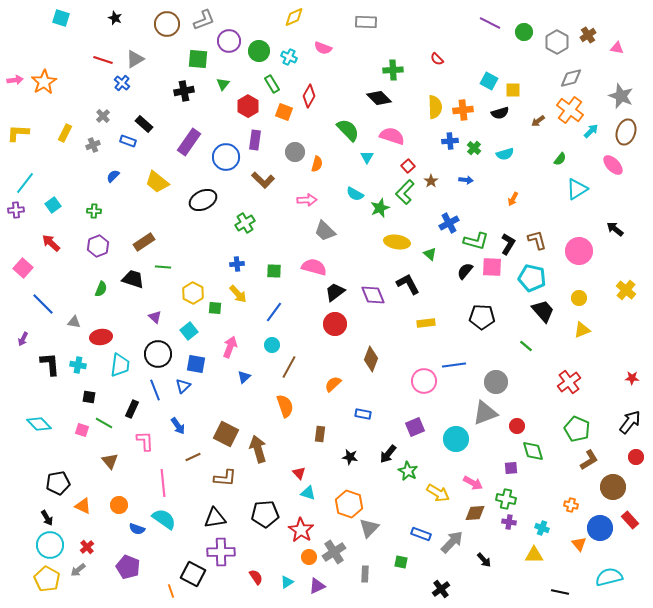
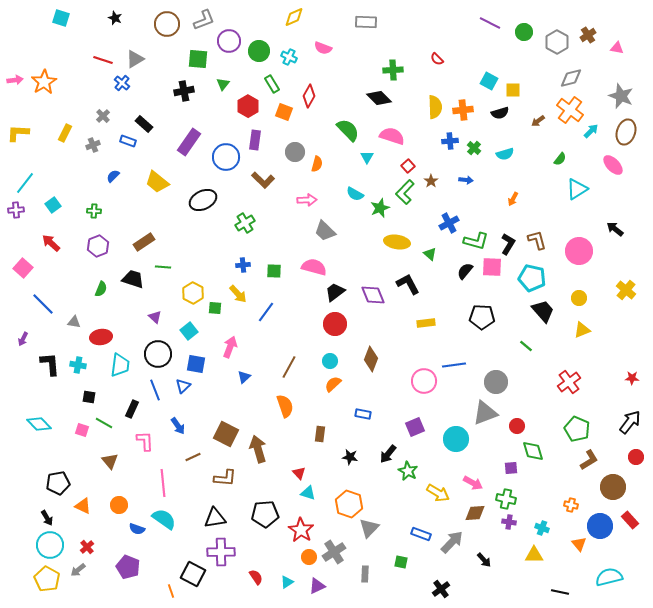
blue cross at (237, 264): moved 6 px right, 1 px down
blue line at (274, 312): moved 8 px left
cyan circle at (272, 345): moved 58 px right, 16 px down
blue circle at (600, 528): moved 2 px up
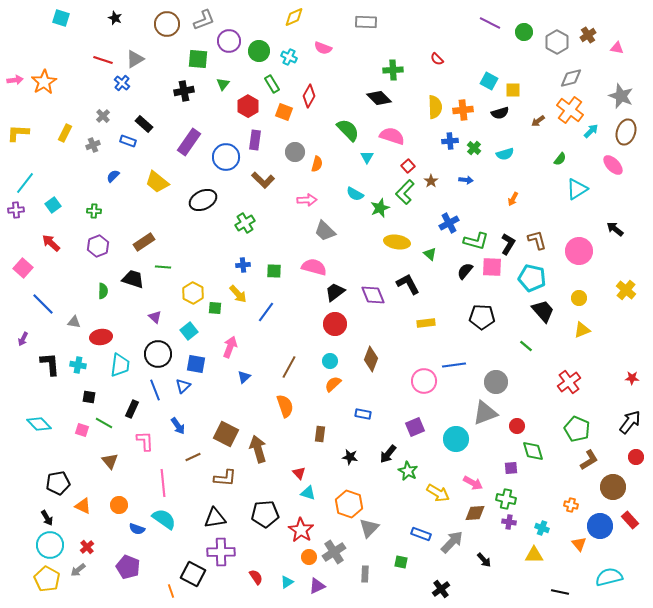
green semicircle at (101, 289): moved 2 px right, 2 px down; rotated 21 degrees counterclockwise
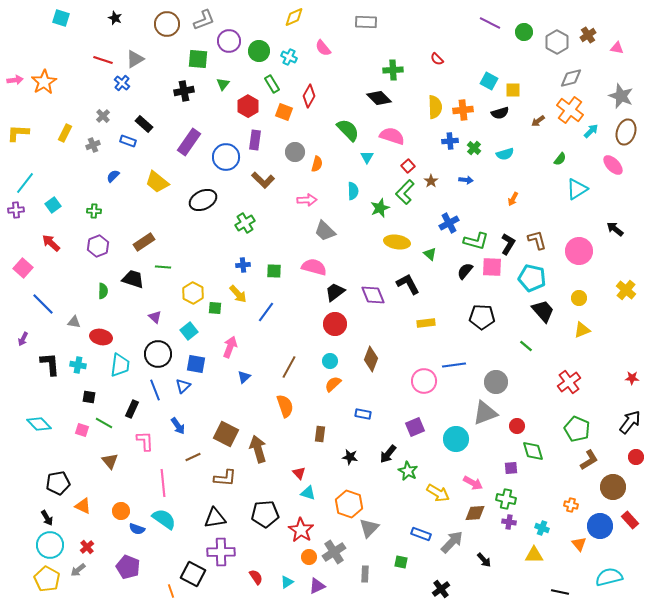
pink semicircle at (323, 48): rotated 30 degrees clockwise
cyan semicircle at (355, 194): moved 2 px left, 3 px up; rotated 120 degrees counterclockwise
red ellipse at (101, 337): rotated 20 degrees clockwise
orange circle at (119, 505): moved 2 px right, 6 px down
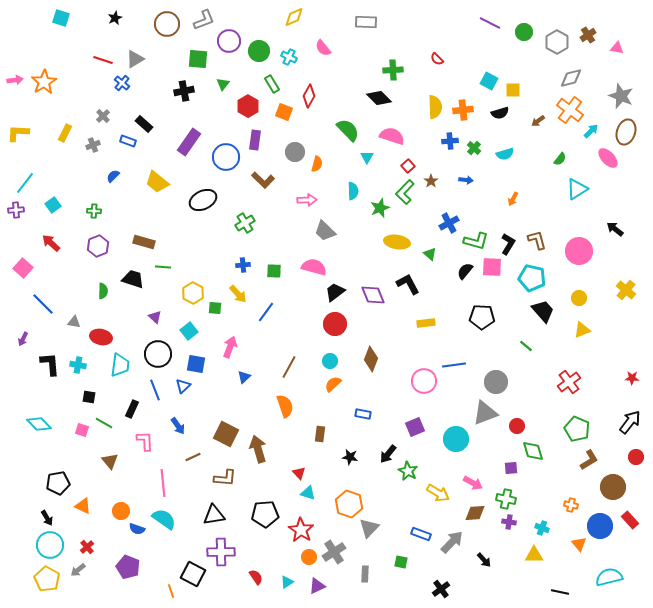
black star at (115, 18): rotated 24 degrees clockwise
pink ellipse at (613, 165): moved 5 px left, 7 px up
brown rectangle at (144, 242): rotated 50 degrees clockwise
black triangle at (215, 518): moved 1 px left, 3 px up
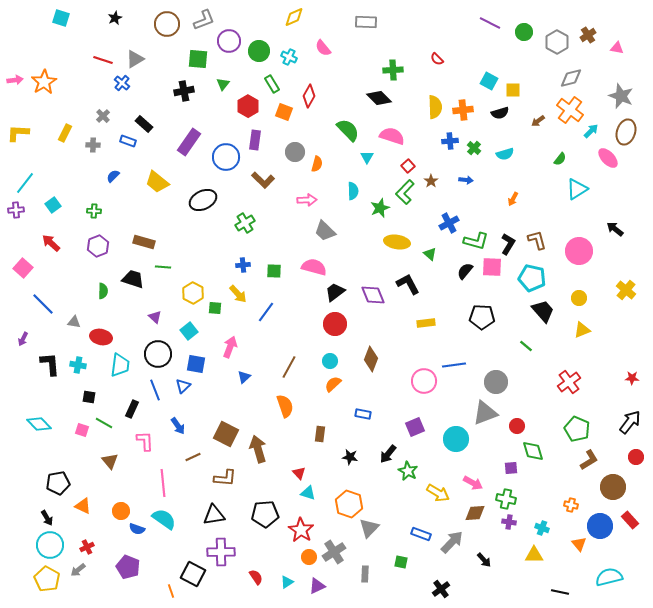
gray cross at (93, 145): rotated 24 degrees clockwise
red cross at (87, 547): rotated 16 degrees clockwise
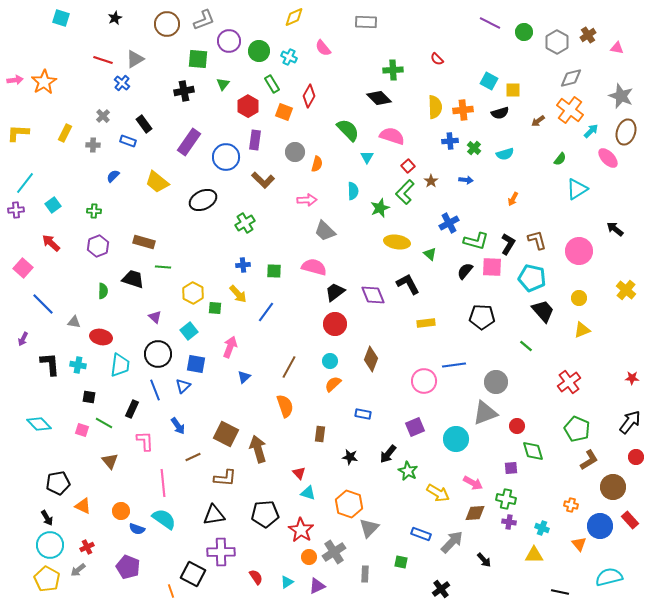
black rectangle at (144, 124): rotated 12 degrees clockwise
